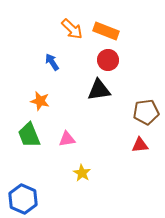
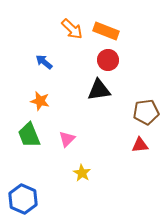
blue arrow: moved 8 px left; rotated 18 degrees counterclockwise
pink triangle: rotated 36 degrees counterclockwise
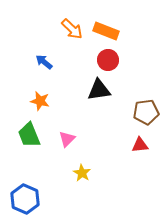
blue hexagon: moved 2 px right
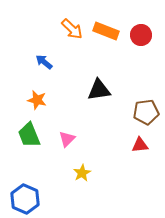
red circle: moved 33 px right, 25 px up
orange star: moved 3 px left, 1 px up
yellow star: rotated 12 degrees clockwise
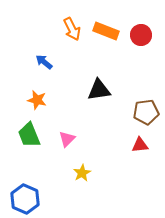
orange arrow: rotated 20 degrees clockwise
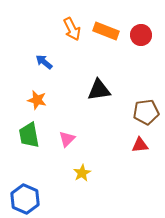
green trapezoid: rotated 12 degrees clockwise
